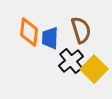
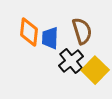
brown semicircle: moved 1 px right, 1 px down
yellow square: moved 1 px right, 1 px down
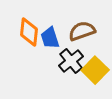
brown semicircle: rotated 92 degrees counterclockwise
blue trapezoid: rotated 20 degrees counterclockwise
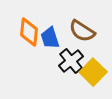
brown semicircle: rotated 128 degrees counterclockwise
yellow square: moved 2 px left, 2 px down
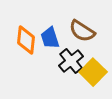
orange diamond: moved 3 px left, 8 px down
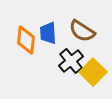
blue trapezoid: moved 2 px left, 5 px up; rotated 15 degrees clockwise
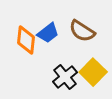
blue trapezoid: rotated 125 degrees counterclockwise
black cross: moved 6 px left, 16 px down
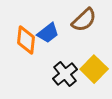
brown semicircle: moved 2 px right, 11 px up; rotated 76 degrees counterclockwise
yellow square: moved 1 px right, 3 px up
black cross: moved 3 px up
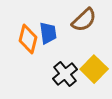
blue trapezoid: rotated 60 degrees counterclockwise
orange diamond: moved 2 px right, 1 px up; rotated 8 degrees clockwise
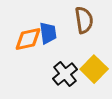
brown semicircle: rotated 56 degrees counterclockwise
orange diamond: rotated 64 degrees clockwise
